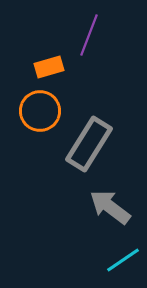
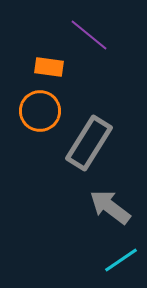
purple line: rotated 72 degrees counterclockwise
orange rectangle: rotated 24 degrees clockwise
gray rectangle: moved 1 px up
cyan line: moved 2 px left
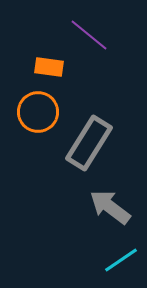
orange circle: moved 2 px left, 1 px down
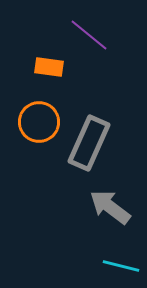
orange circle: moved 1 px right, 10 px down
gray rectangle: rotated 8 degrees counterclockwise
cyan line: moved 6 px down; rotated 48 degrees clockwise
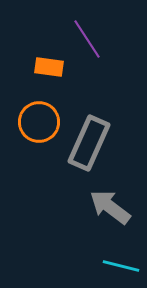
purple line: moved 2 px left, 4 px down; rotated 18 degrees clockwise
